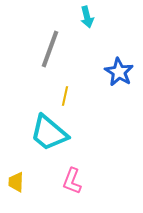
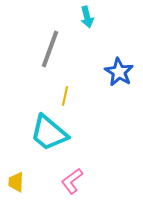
pink L-shape: rotated 32 degrees clockwise
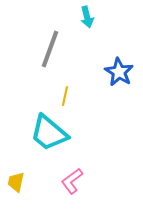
yellow trapezoid: rotated 10 degrees clockwise
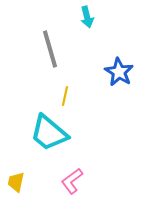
gray line: rotated 36 degrees counterclockwise
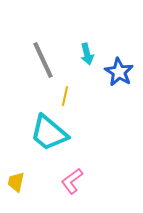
cyan arrow: moved 37 px down
gray line: moved 7 px left, 11 px down; rotated 9 degrees counterclockwise
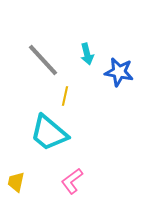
gray line: rotated 18 degrees counterclockwise
blue star: rotated 20 degrees counterclockwise
